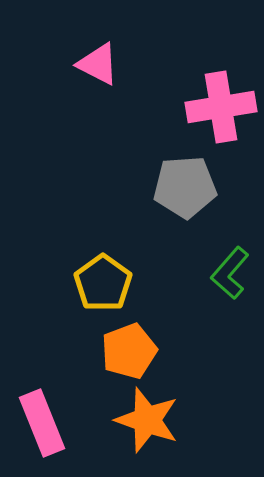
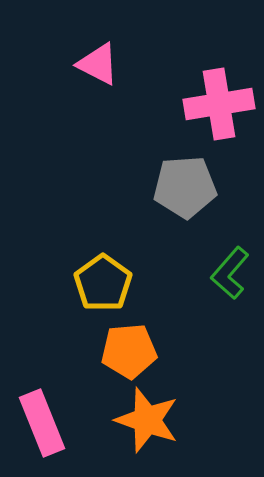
pink cross: moved 2 px left, 3 px up
orange pentagon: rotated 16 degrees clockwise
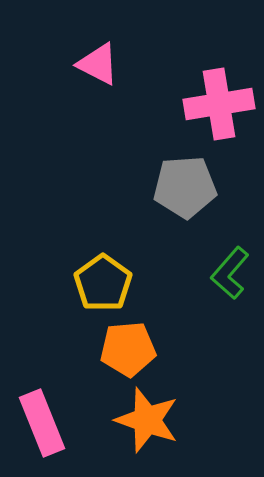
orange pentagon: moved 1 px left, 2 px up
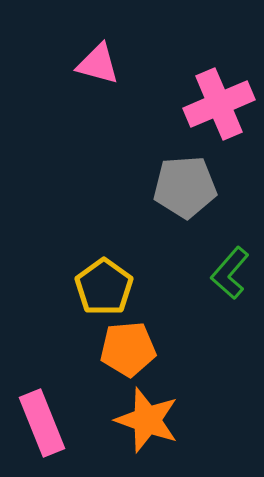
pink triangle: rotated 12 degrees counterclockwise
pink cross: rotated 14 degrees counterclockwise
yellow pentagon: moved 1 px right, 4 px down
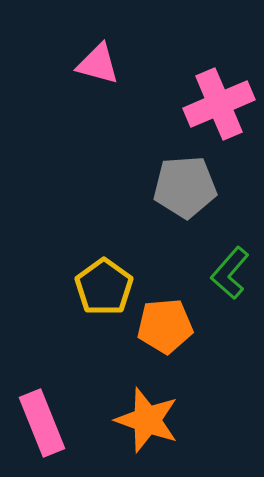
orange pentagon: moved 37 px right, 23 px up
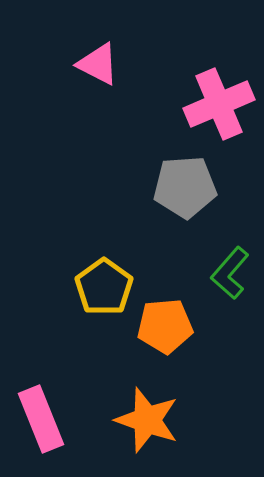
pink triangle: rotated 12 degrees clockwise
pink rectangle: moved 1 px left, 4 px up
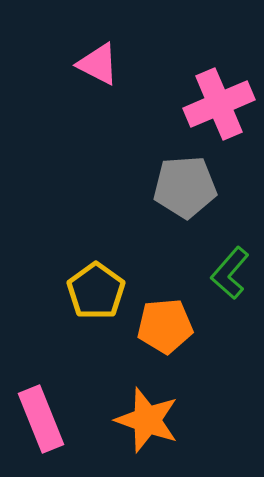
yellow pentagon: moved 8 px left, 4 px down
